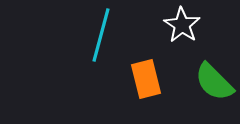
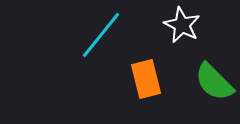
white star: rotated 6 degrees counterclockwise
cyan line: rotated 24 degrees clockwise
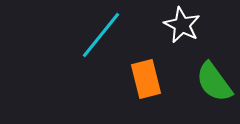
green semicircle: rotated 9 degrees clockwise
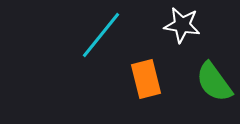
white star: rotated 18 degrees counterclockwise
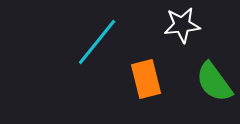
white star: rotated 15 degrees counterclockwise
cyan line: moved 4 px left, 7 px down
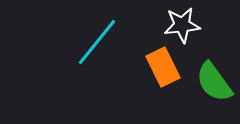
orange rectangle: moved 17 px right, 12 px up; rotated 12 degrees counterclockwise
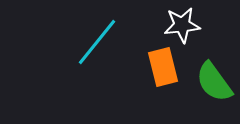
orange rectangle: rotated 12 degrees clockwise
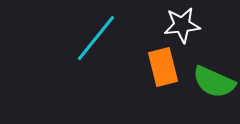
cyan line: moved 1 px left, 4 px up
green semicircle: rotated 30 degrees counterclockwise
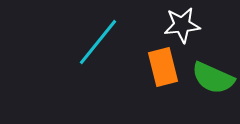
cyan line: moved 2 px right, 4 px down
green semicircle: moved 1 px left, 4 px up
